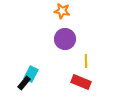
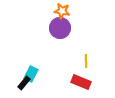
purple circle: moved 5 px left, 11 px up
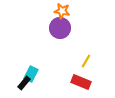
yellow line: rotated 32 degrees clockwise
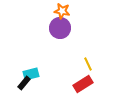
yellow line: moved 2 px right, 3 px down; rotated 56 degrees counterclockwise
cyan rectangle: rotated 49 degrees clockwise
red rectangle: moved 2 px right, 2 px down; rotated 54 degrees counterclockwise
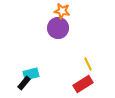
purple circle: moved 2 px left
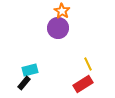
orange star: rotated 21 degrees clockwise
cyan rectangle: moved 1 px left, 4 px up
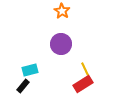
purple circle: moved 3 px right, 16 px down
yellow line: moved 3 px left, 5 px down
black rectangle: moved 1 px left, 3 px down
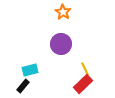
orange star: moved 1 px right, 1 px down
red rectangle: rotated 12 degrees counterclockwise
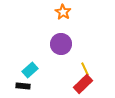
cyan rectangle: rotated 28 degrees counterclockwise
black rectangle: rotated 56 degrees clockwise
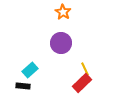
purple circle: moved 1 px up
red rectangle: moved 1 px left, 1 px up
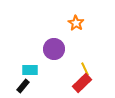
orange star: moved 13 px right, 11 px down
purple circle: moved 7 px left, 6 px down
cyan rectangle: rotated 42 degrees clockwise
black rectangle: rotated 56 degrees counterclockwise
